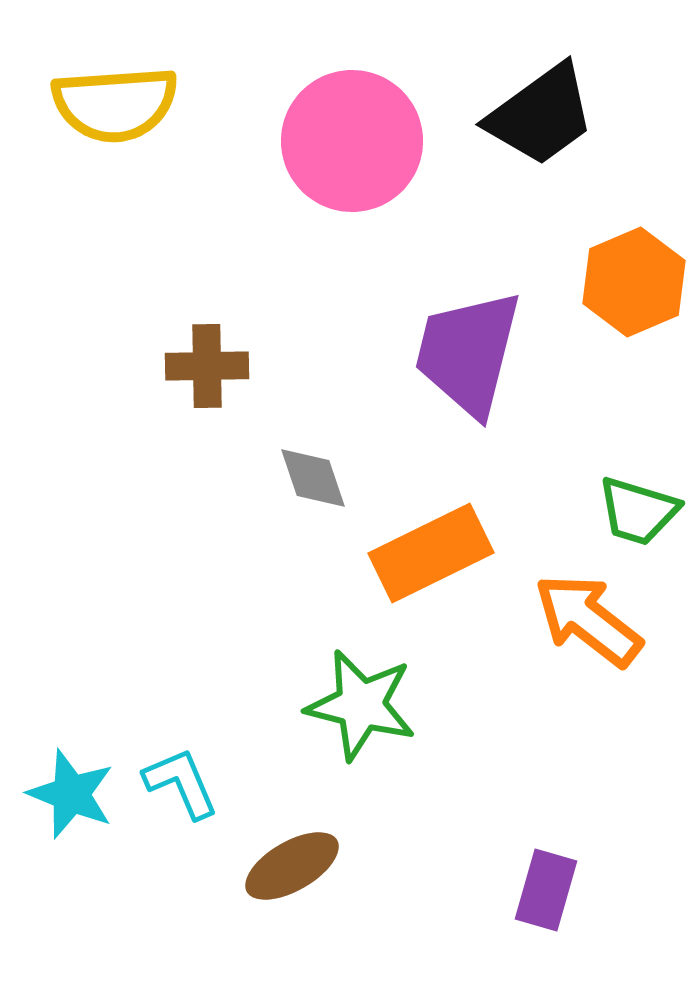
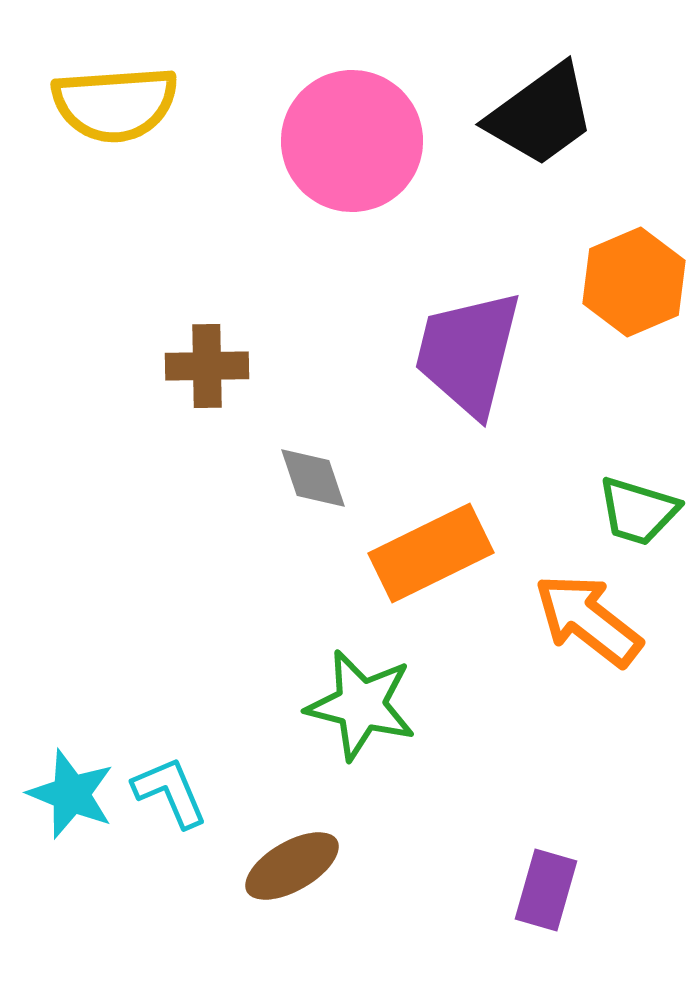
cyan L-shape: moved 11 px left, 9 px down
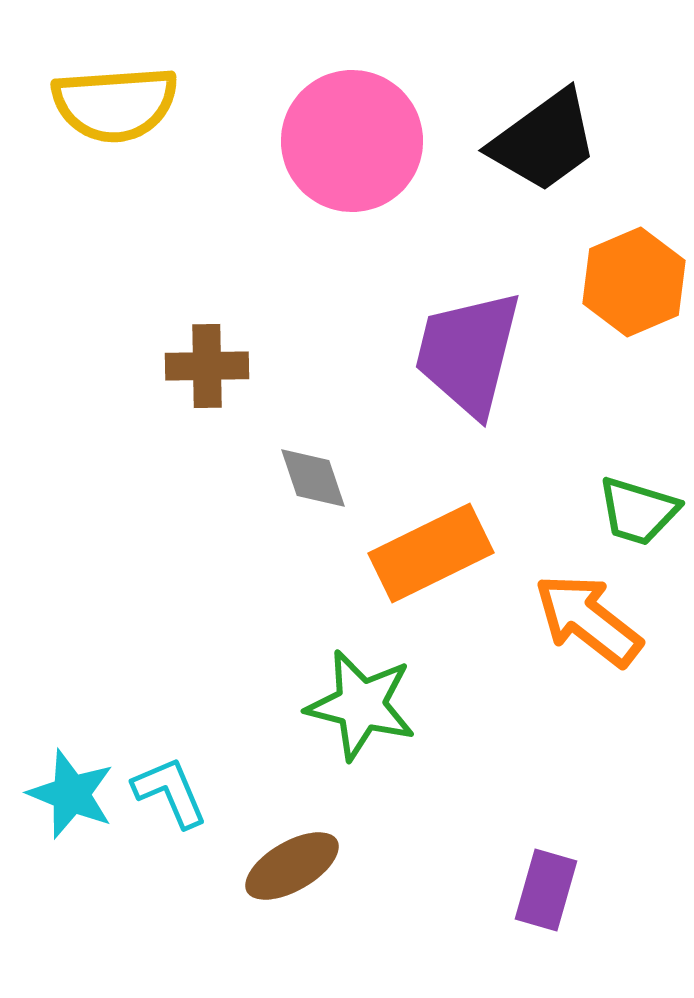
black trapezoid: moved 3 px right, 26 px down
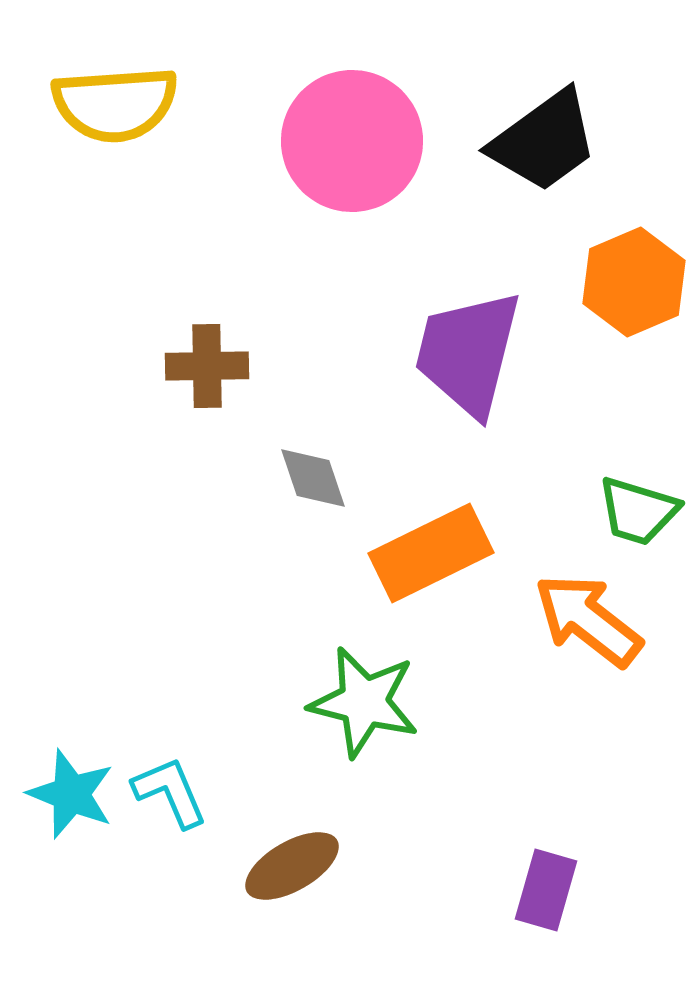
green star: moved 3 px right, 3 px up
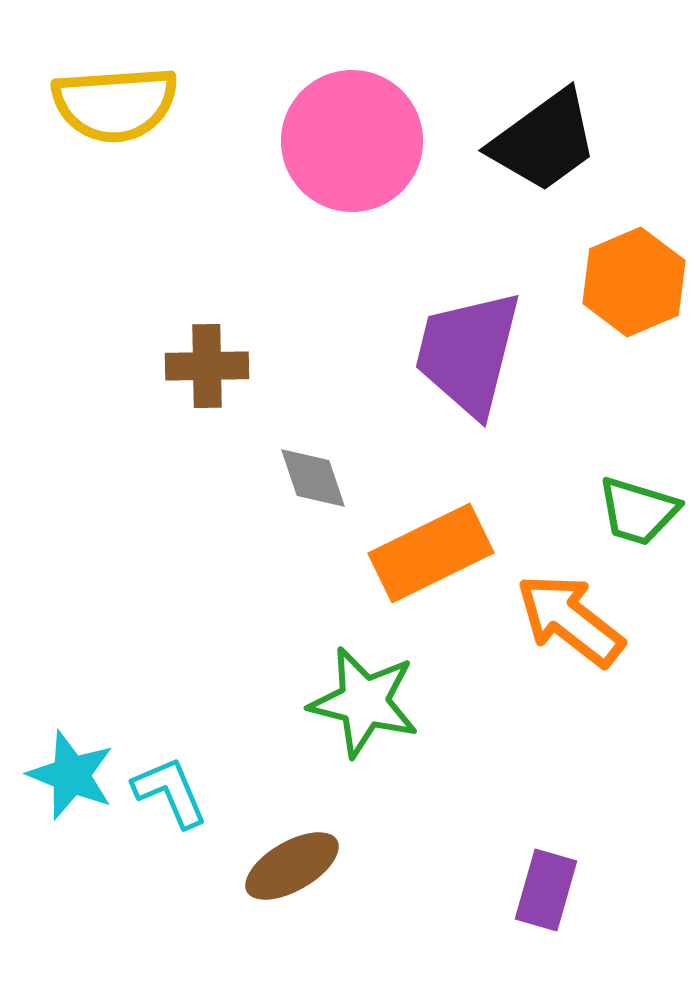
orange arrow: moved 18 px left
cyan star: moved 19 px up
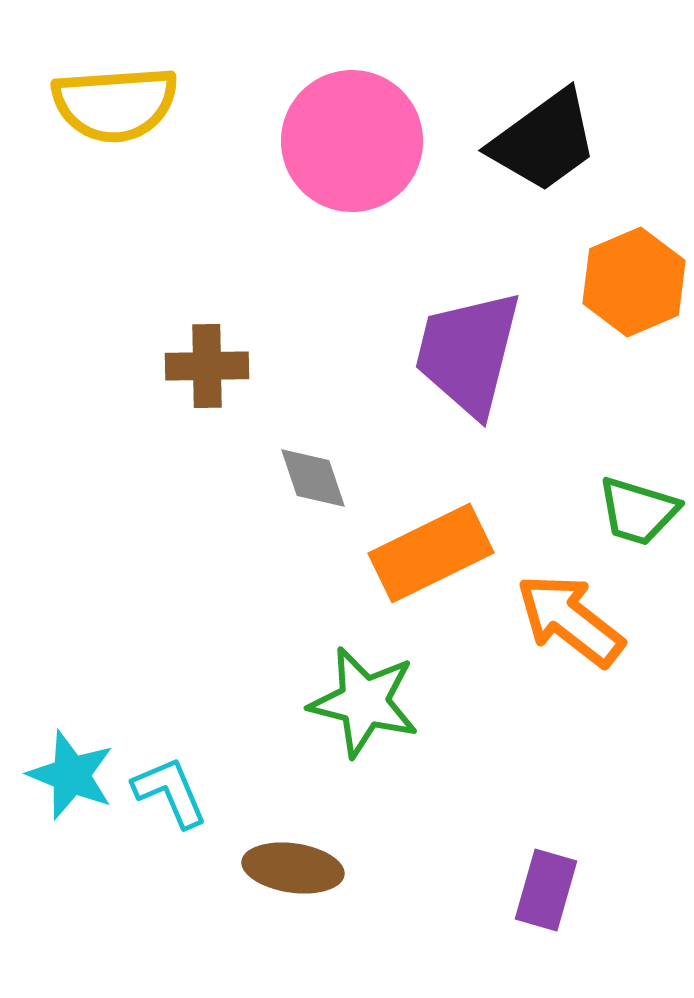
brown ellipse: moved 1 px right, 2 px down; rotated 38 degrees clockwise
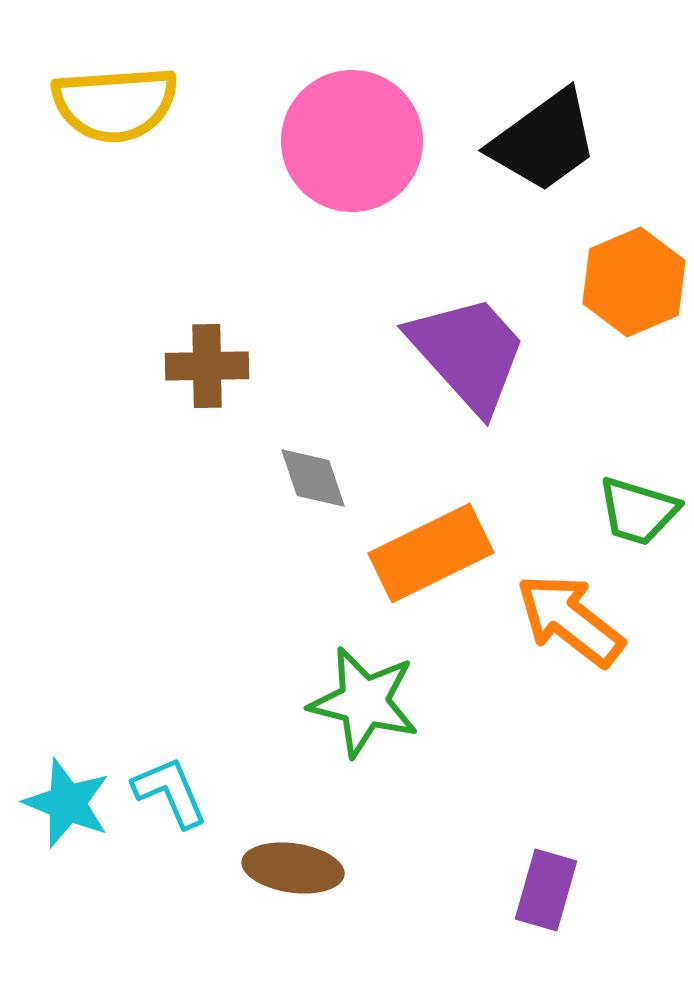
purple trapezoid: rotated 124 degrees clockwise
cyan star: moved 4 px left, 28 px down
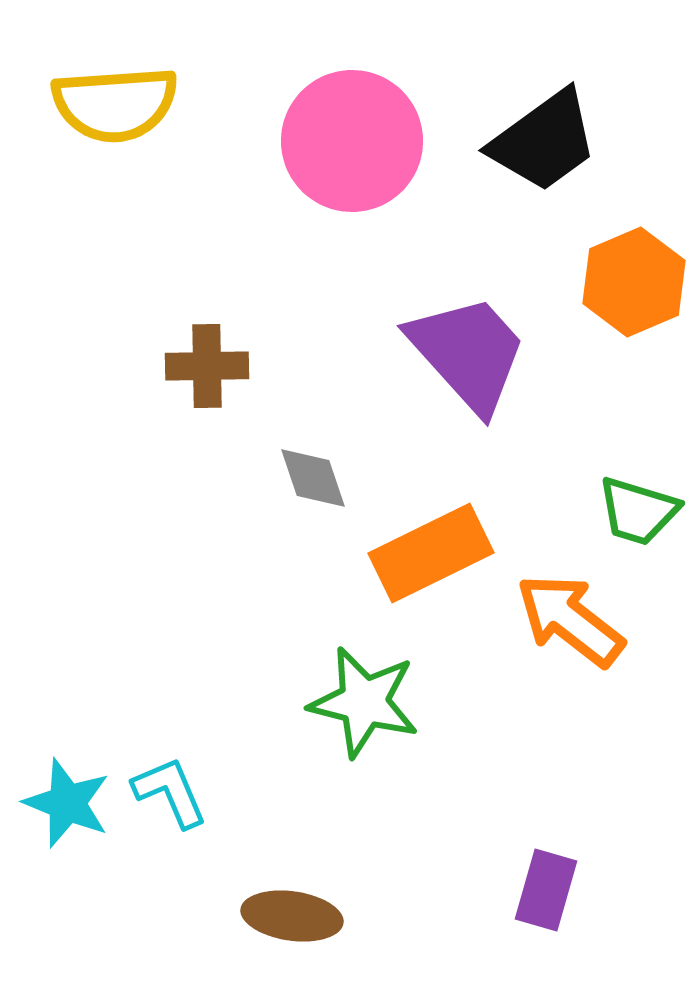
brown ellipse: moved 1 px left, 48 px down
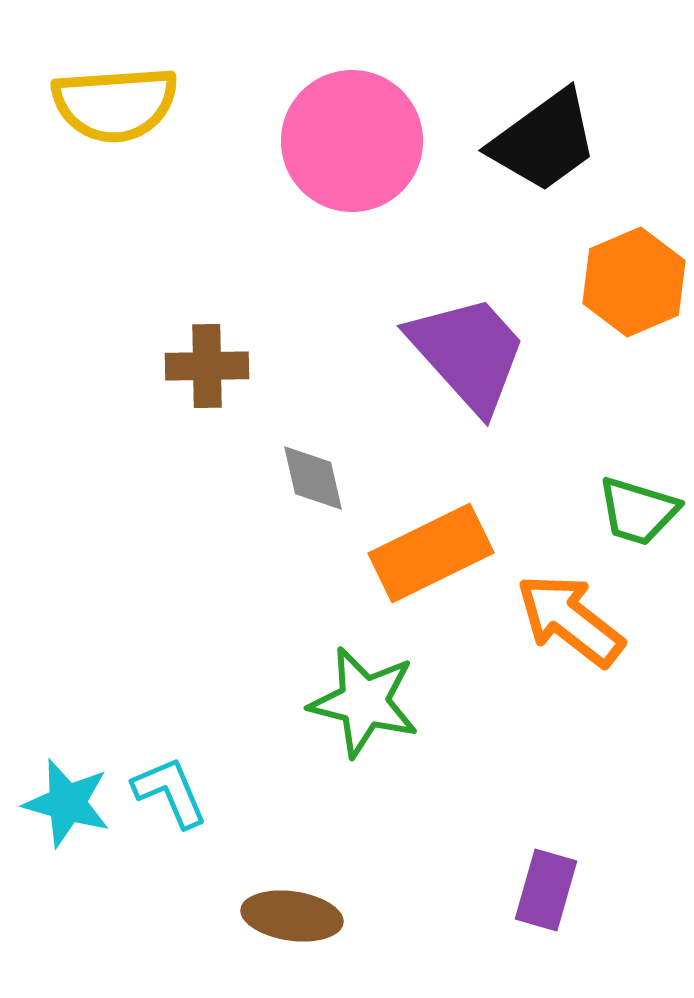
gray diamond: rotated 6 degrees clockwise
cyan star: rotated 6 degrees counterclockwise
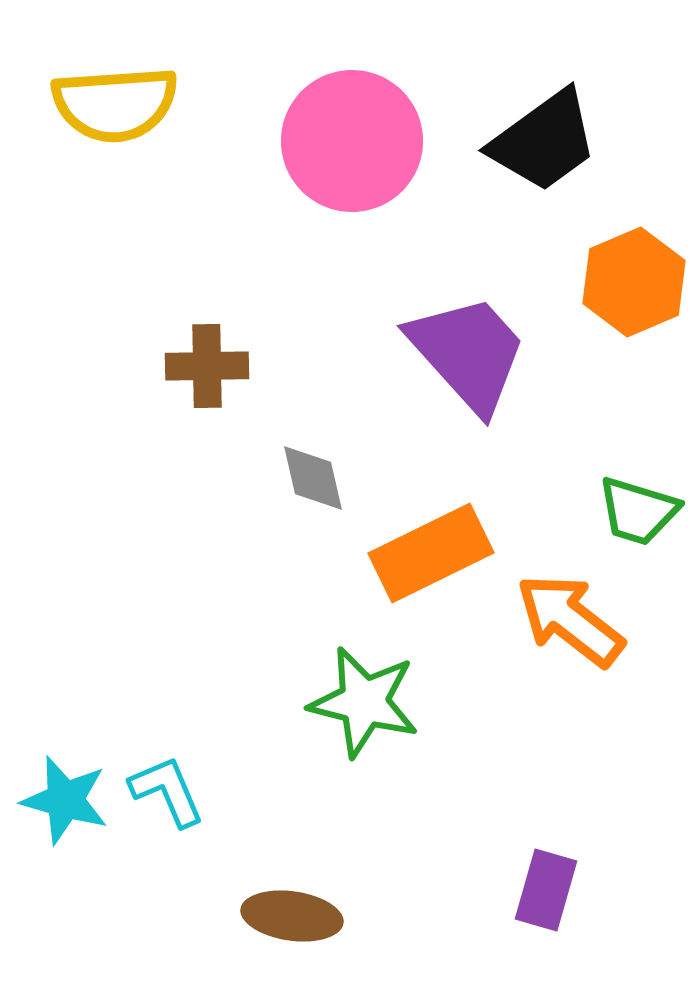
cyan L-shape: moved 3 px left, 1 px up
cyan star: moved 2 px left, 3 px up
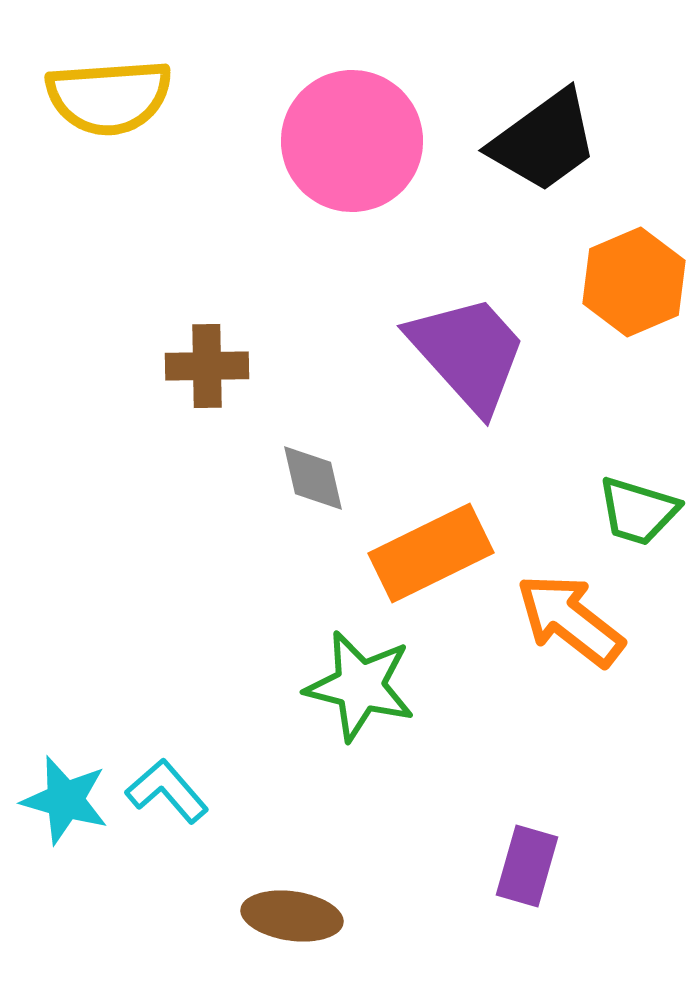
yellow semicircle: moved 6 px left, 7 px up
green star: moved 4 px left, 16 px up
cyan L-shape: rotated 18 degrees counterclockwise
purple rectangle: moved 19 px left, 24 px up
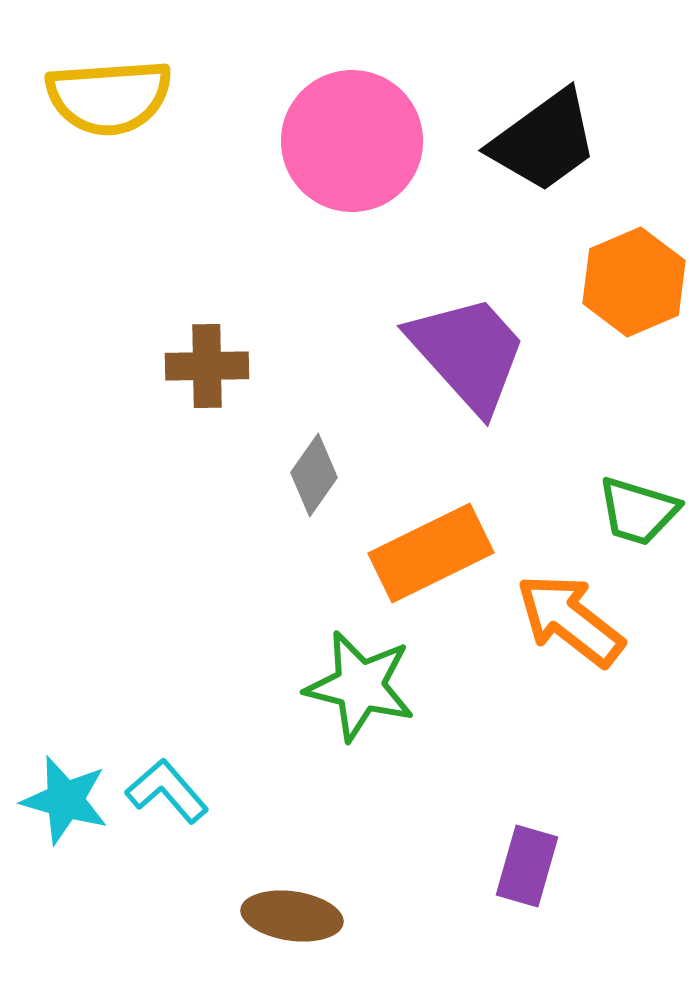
gray diamond: moved 1 px right, 3 px up; rotated 48 degrees clockwise
